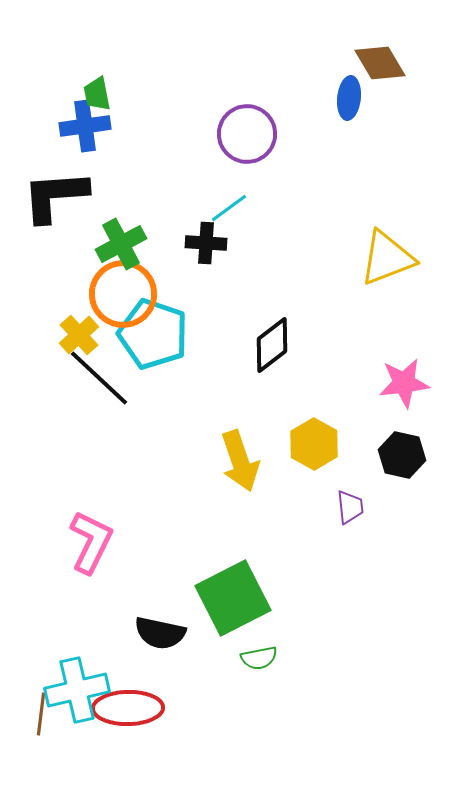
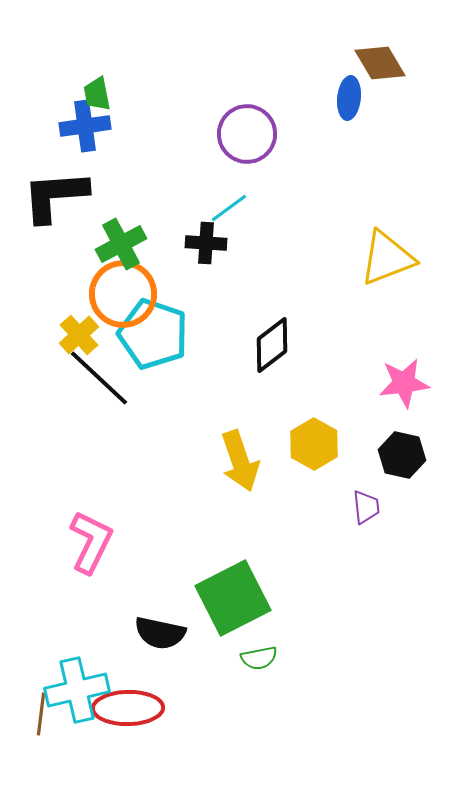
purple trapezoid: moved 16 px right
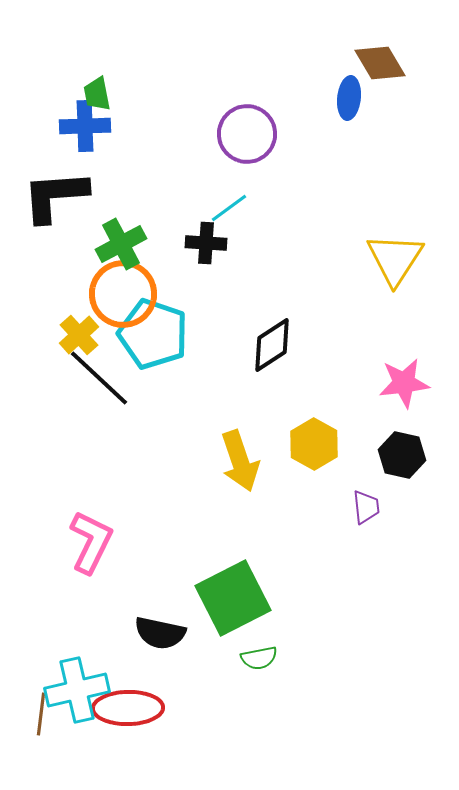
blue cross: rotated 6 degrees clockwise
yellow triangle: moved 8 px right, 1 px down; rotated 36 degrees counterclockwise
black diamond: rotated 4 degrees clockwise
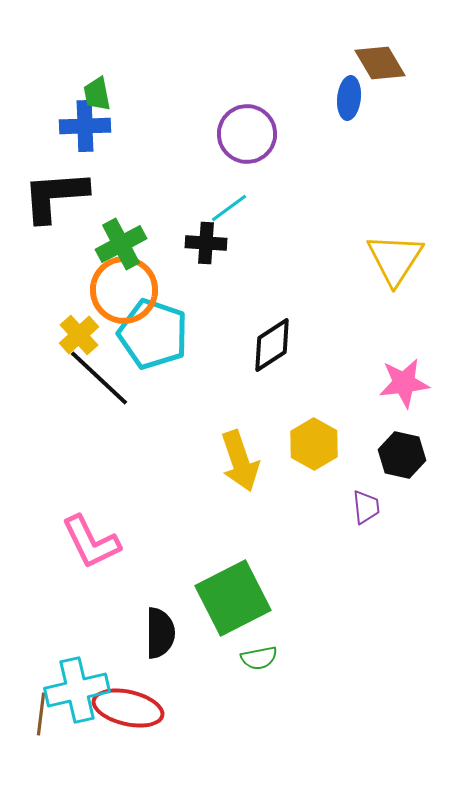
orange circle: moved 1 px right, 4 px up
pink L-shape: rotated 128 degrees clockwise
black semicircle: rotated 102 degrees counterclockwise
red ellipse: rotated 14 degrees clockwise
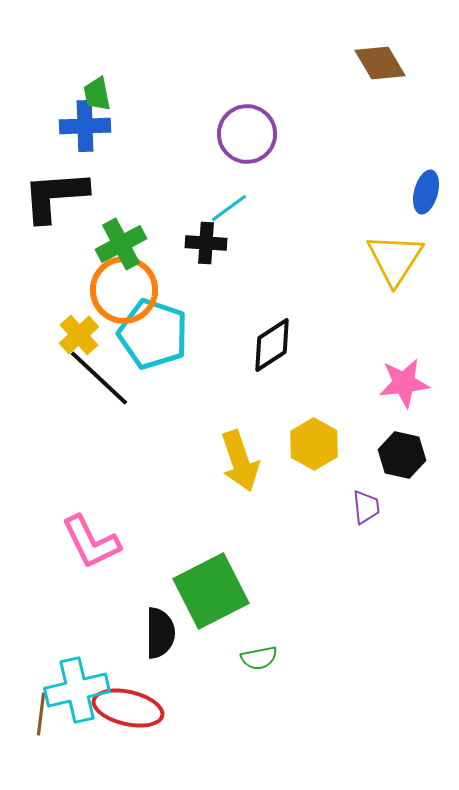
blue ellipse: moved 77 px right, 94 px down; rotated 9 degrees clockwise
green square: moved 22 px left, 7 px up
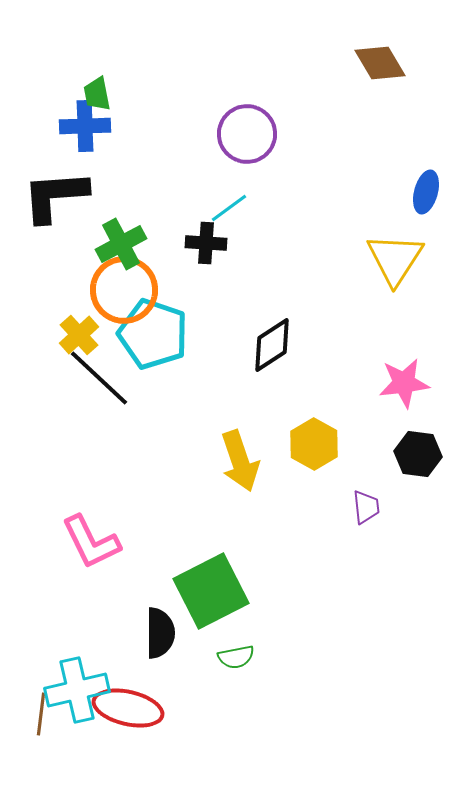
black hexagon: moved 16 px right, 1 px up; rotated 6 degrees counterclockwise
green semicircle: moved 23 px left, 1 px up
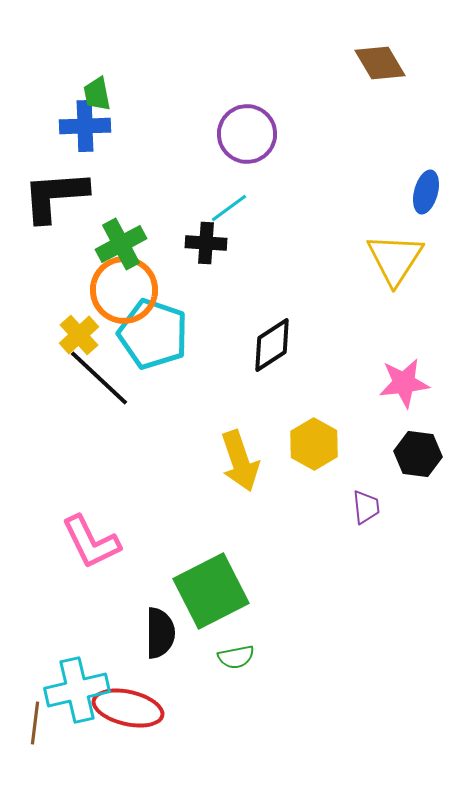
brown line: moved 6 px left, 9 px down
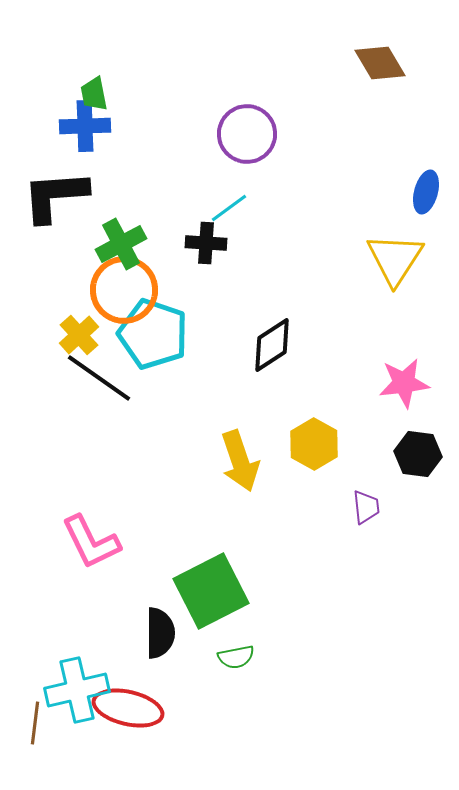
green trapezoid: moved 3 px left
black line: rotated 8 degrees counterclockwise
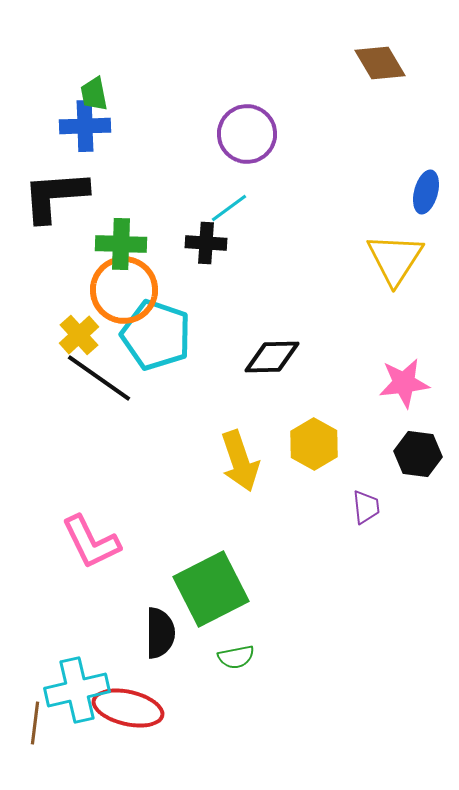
green cross: rotated 30 degrees clockwise
cyan pentagon: moved 3 px right, 1 px down
black diamond: moved 12 px down; rotated 32 degrees clockwise
green square: moved 2 px up
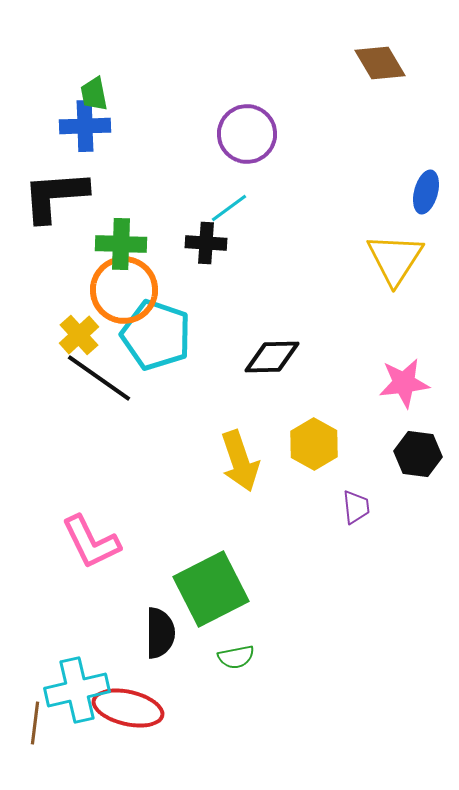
purple trapezoid: moved 10 px left
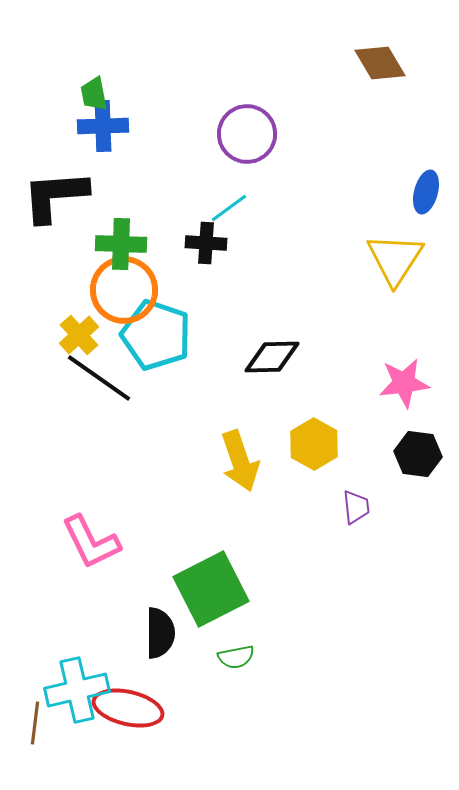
blue cross: moved 18 px right
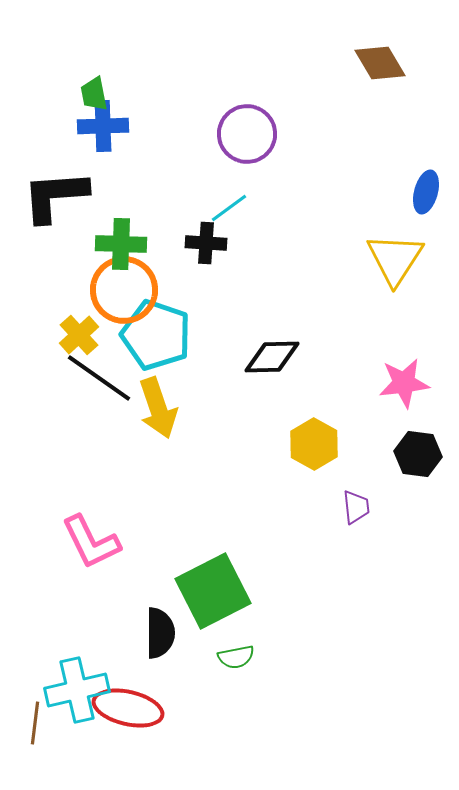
yellow arrow: moved 82 px left, 53 px up
green square: moved 2 px right, 2 px down
